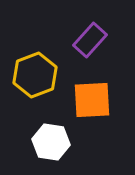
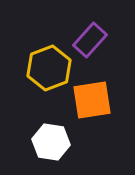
yellow hexagon: moved 14 px right, 7 px up
orange square: rotated 6 degrees counterclockwise
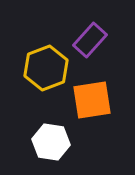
yellow hexagon: moved 3 px left
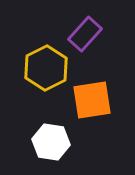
purple rectangle: moved 5 px left, 6 px up
yellow hexagon: rotated 6 degrees counterclockwise
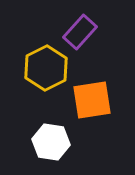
purple rectangle: moved 5 px left, 2 px up
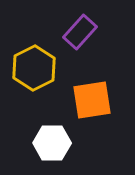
yellow hexagon: moved 12 px left
white hexagon: moved 1 px right, 1 px down; rotated 9 degrees counterclockwise
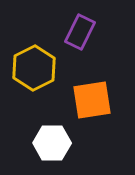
purple rectangle: rotated 16 degrees counterclockwise
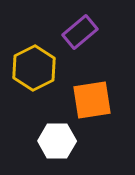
purple rectangle: rotated 24 degrees clockwise
white hexagon: moved 5 px right, 2 px up
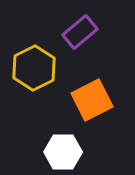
orange square: rotated 18 degrees counterclockwise
white hexagon: moved 6 px right, 11 px down
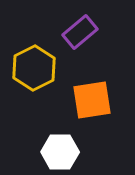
orange square: rotated 18 degrees clockwise
white hexagon: moved 3 px left
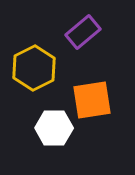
purple rectangle: moved 3 px right
white hexagon: moved 6 px left, 24 px up
